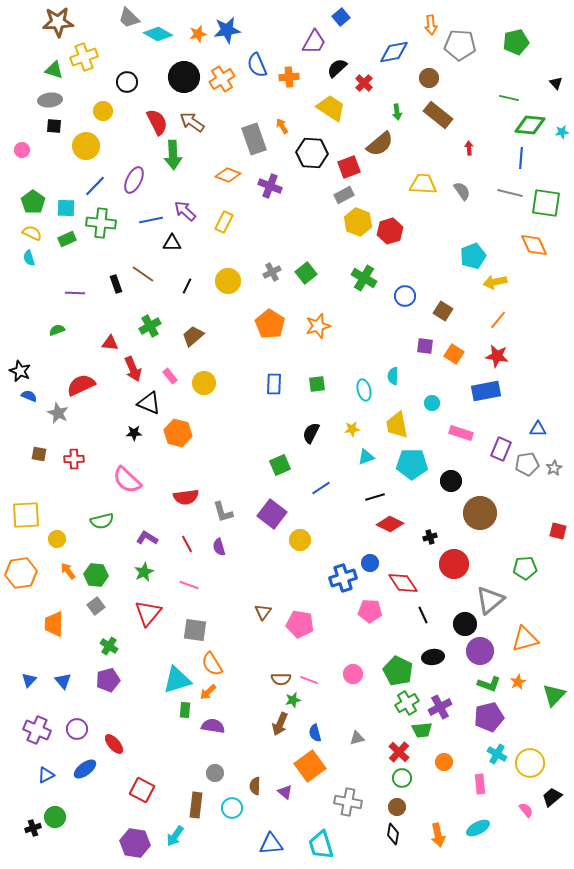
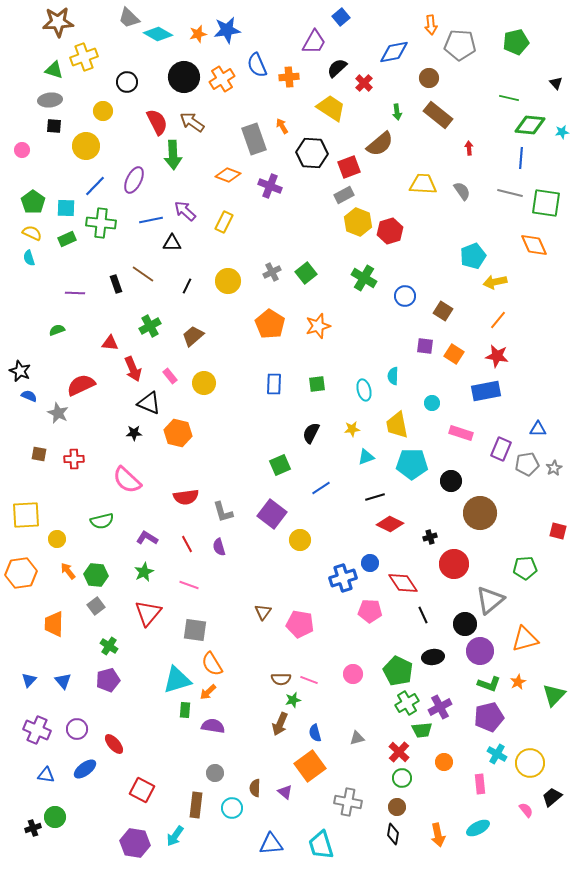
blue triangle at (46, 775): rotated 36 degrees clockwise
brown semicircle at (255, 786): moved 2 px down
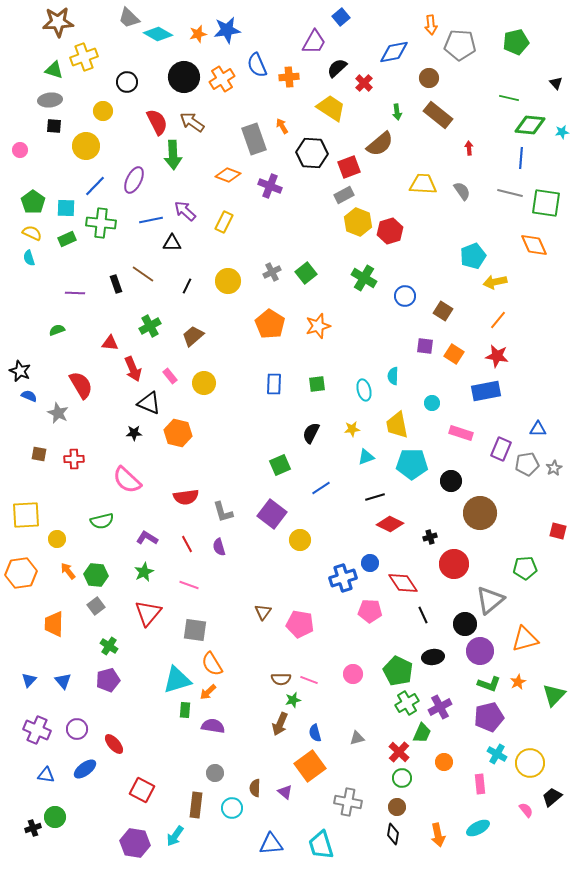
pink circle at (22, 150): moved 2 px left
red semicircle at (81, 385): rotated 84 degrees clockwise
green trapezoid at (422, 730): moved 3 px down; rotated 60 degrees counterclockwise
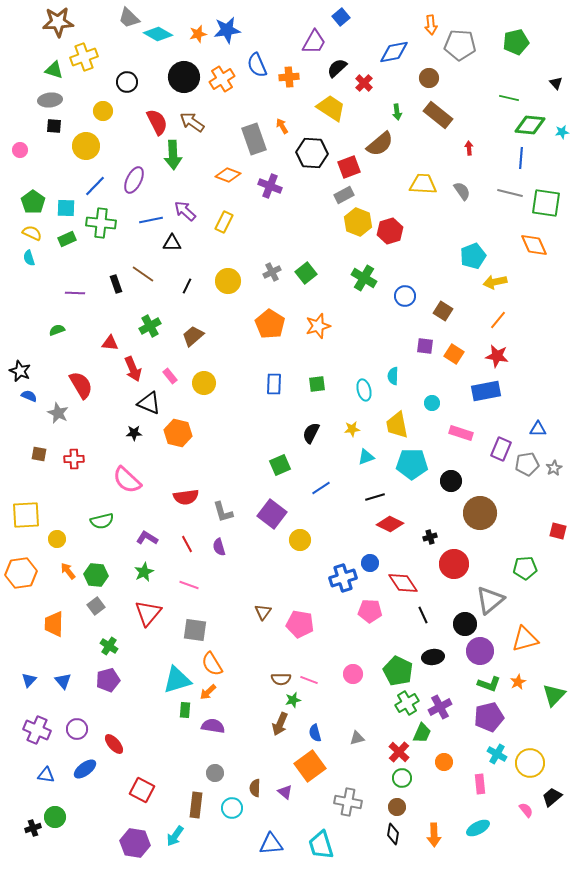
orange arrow at (438, 835): moved 4 px left; rotated 10 degrees clockwise
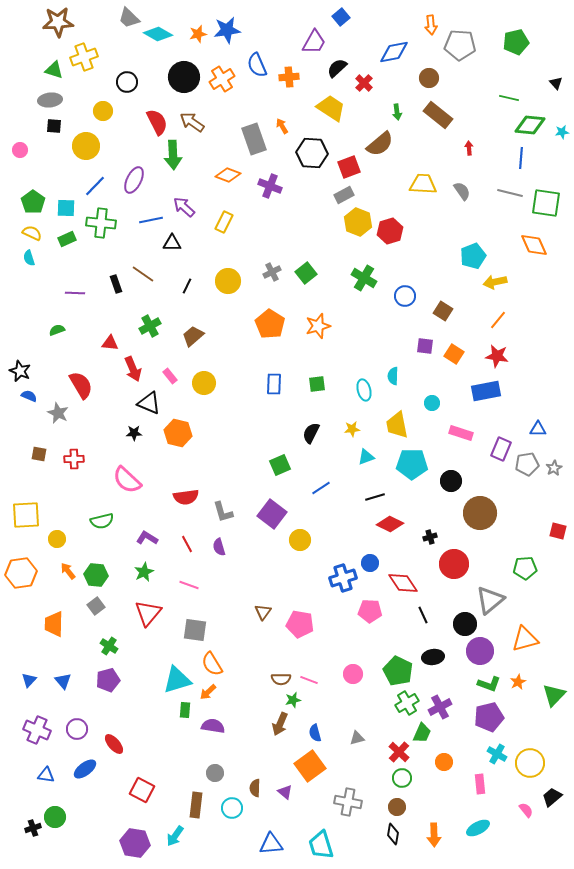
purple arrow at (185, 211): moved 1 px left, 4 px up
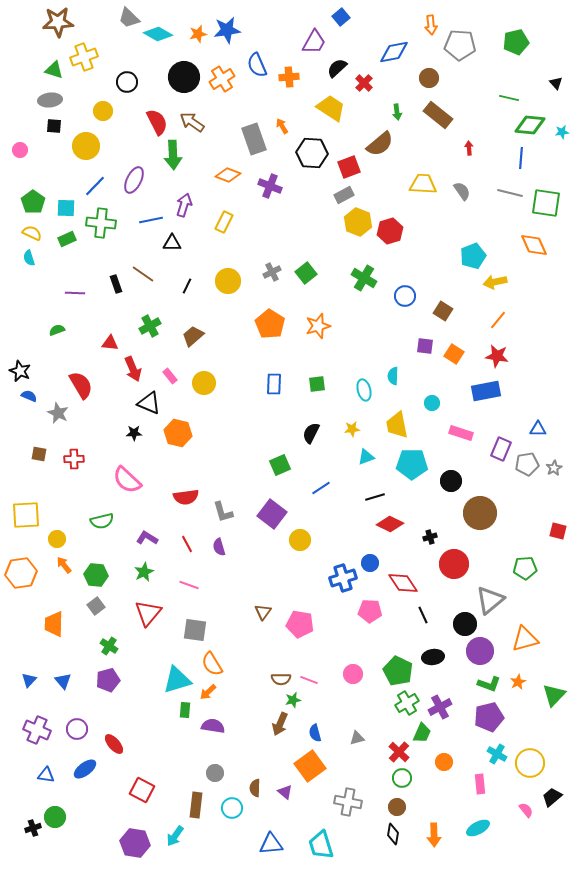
purple arrow at (184, 207): moved 2 px up; rotated 65 degrees clockwise
orange arrow at (68, 571): moved 4 px left, 6 px up
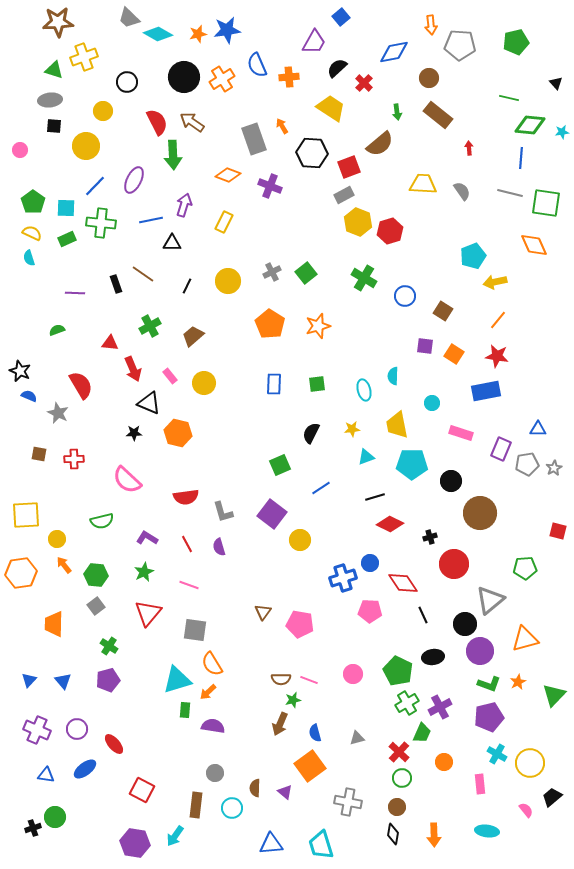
cyan ellipse at (478, 828): moved 9 px right, 3 px down; rotated 35 degrees clockwise
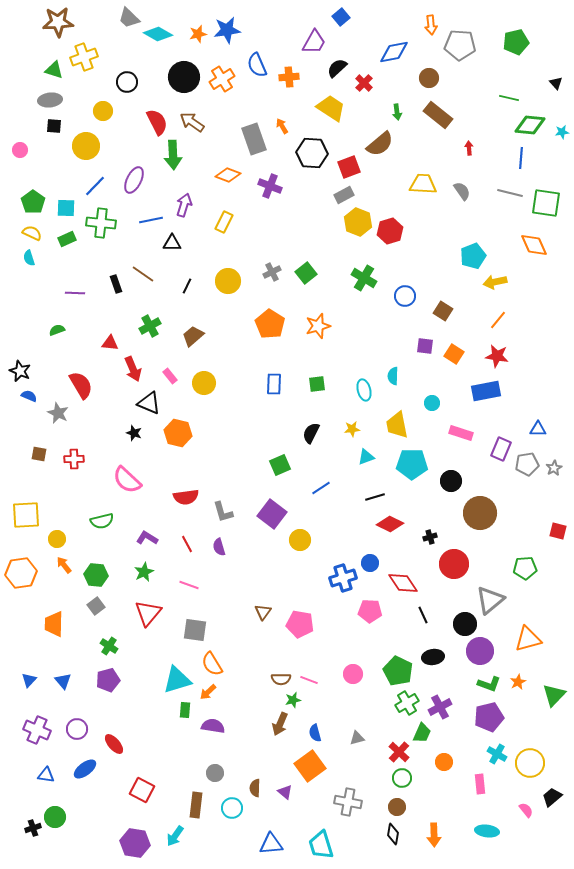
black star at (134, 433): rotated 21 degrees clockwise
orange triangle at (525, 639): moved 3 px right
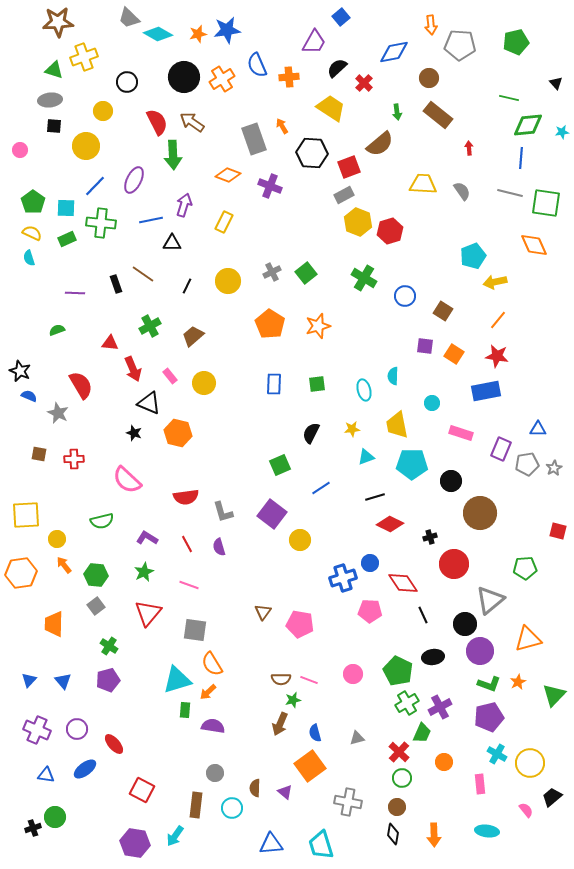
green diamond at (530, 125): moved 2 px left; rotated 12 degrees counterclockwise
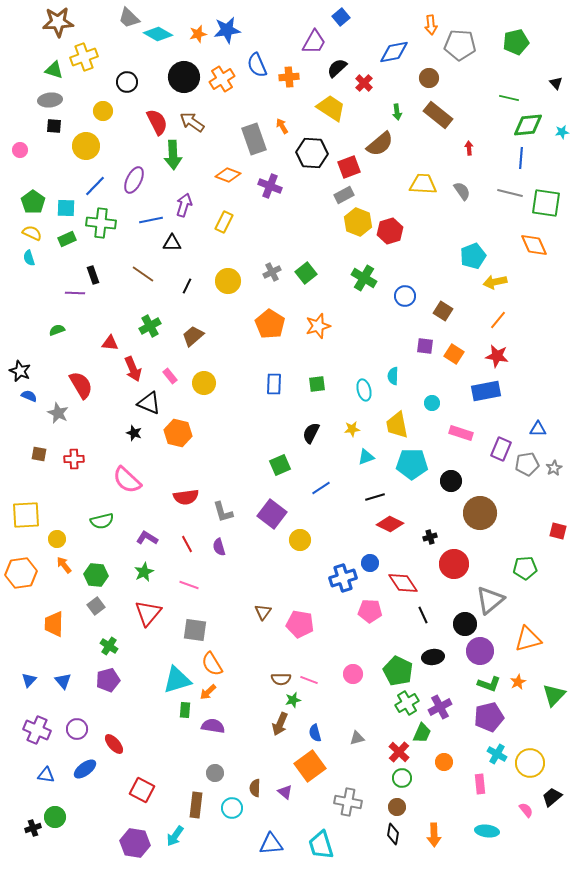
black rectangle at (116, 284): moved 23 px left, 9 px up
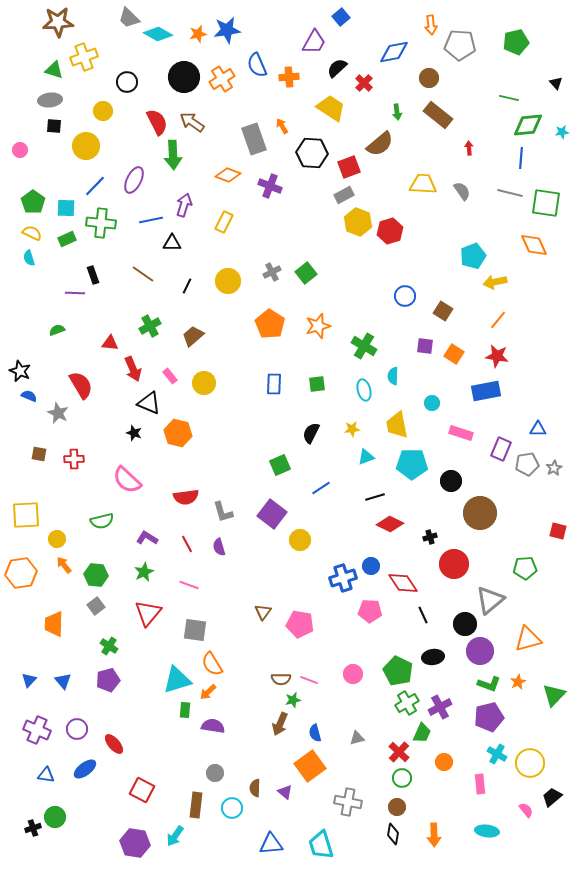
green cross at (364, 278): moved 68 px down
blue circle at (370, 563): moved 1 px right, 3 px down
